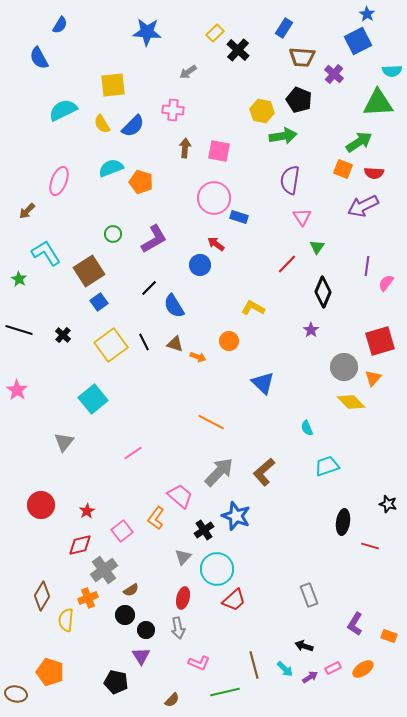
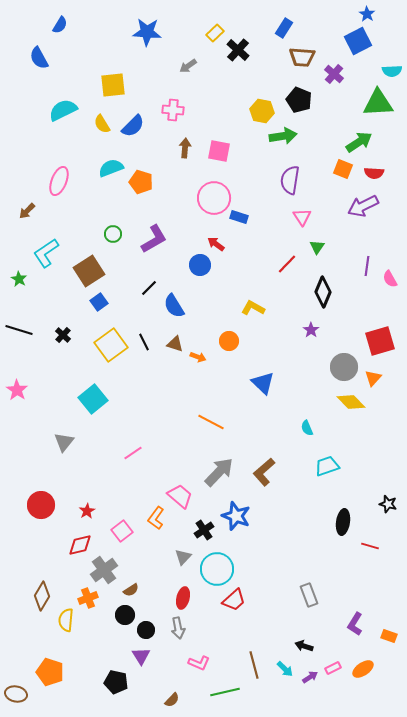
gray arrow at (188, 72): moved 6 px up
cyan L-shape at (46, 253): rotated 92 degrees counterclockwise
pink semicircle at (386, 283): moved 4 px right, 4 px up; rotated 66 degrees counterclockwise
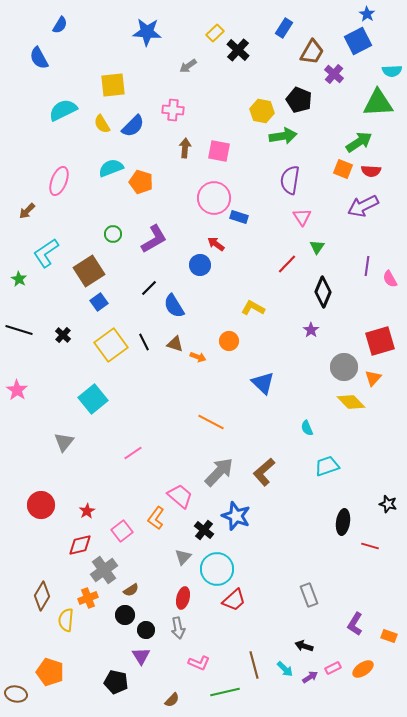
brown trapezoid at (302, 57): moved 10 px right, 5 px up; rotated 64 degrees counterclockwise
red semicircle at (374, 173): moved 3 px left, 2 px up
black cross at (204, 530): rotated 18 degrees counterclockwise
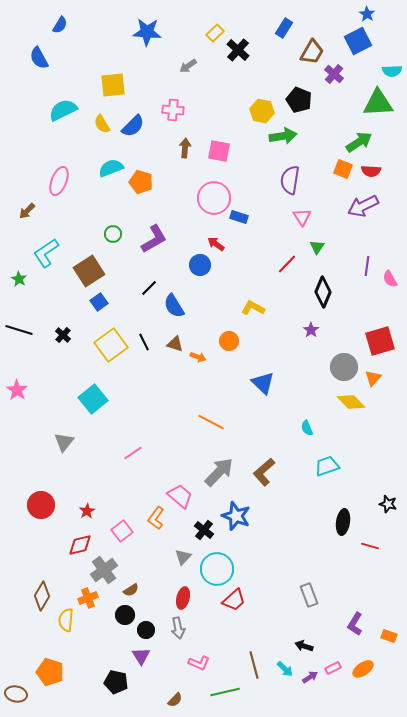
brown semicircle at (172, 700): moved 3 px right
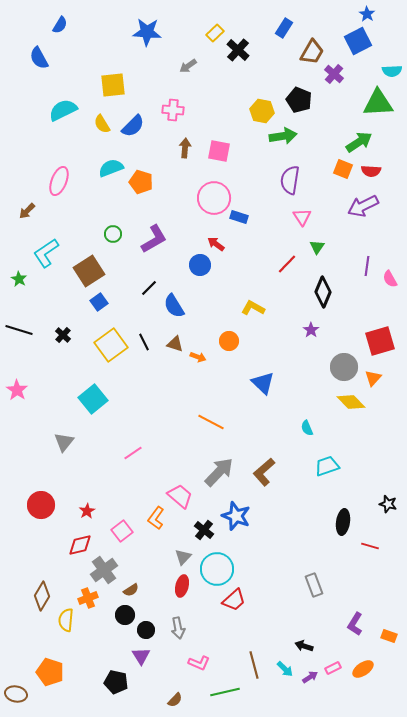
gray rectangle at (309, 595): moved 5 px right, 10 px up
red ellipse at (183, 598): moved 1 px left, 12 px up
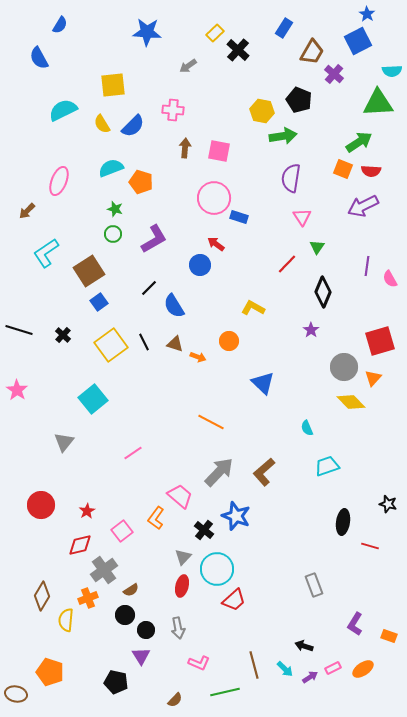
purple semicircle at (290, 180): moved 1 px right, 2 px up
green star at (19, 279): moved 96 px right, 70 px up; rotated 14 degrees counterclockwise
